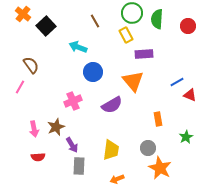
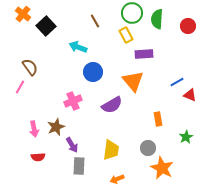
brown semicircle: moved 1 px left, 2 px down
orange star: moved 2 px right
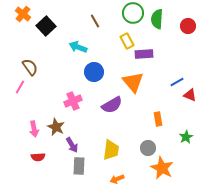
green circle: moved 1 px right
yellow rectangle: moved 1 px right, 6 px down
blue circle: moved 1 px right
orange triangle: moved 1 px down
brown star: rotated 24 degrees counterclockwise
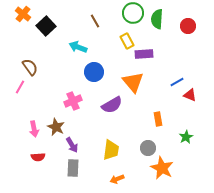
gray rectangle: moved 6 px left, 2 px down
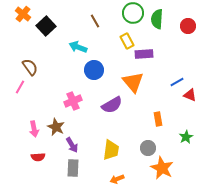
blue circle: moved 2 px up
